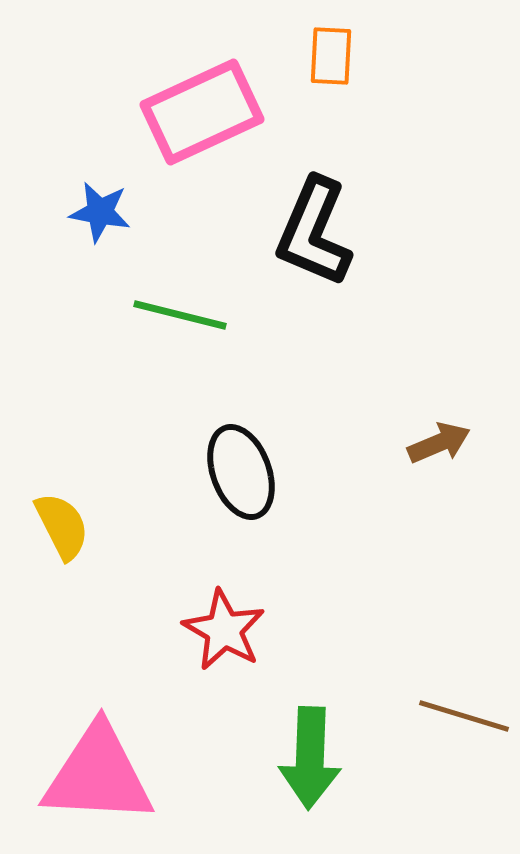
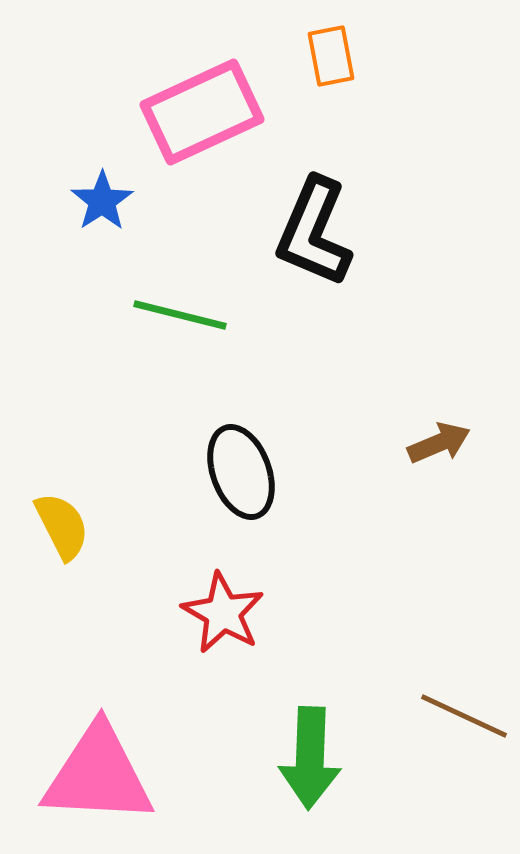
orange rectangle: rotated 14 degrees counterclockwise
blue star: moved 2 px right, 11 px up; rotated 28 degrees clockwise
red star: moved 1 px left, 17 px up
brown line: rotated 8 degrees clockwise
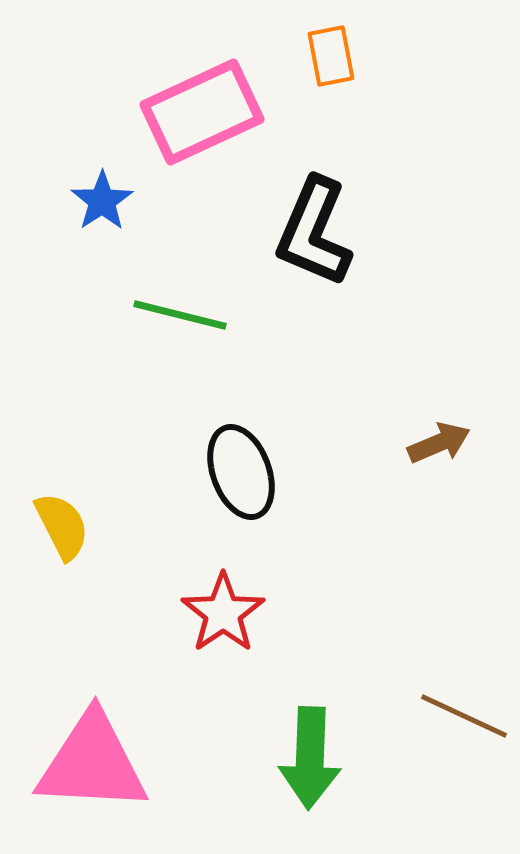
red star: rotated 8 degrees clockwise
pink triangle: moved 6 px left, 12 px up
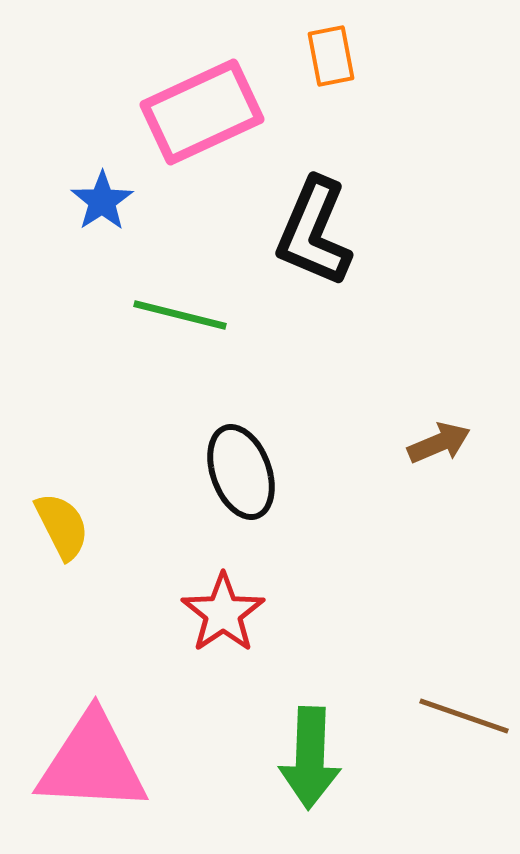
brown line: rotated 6 degrees counterclockwise
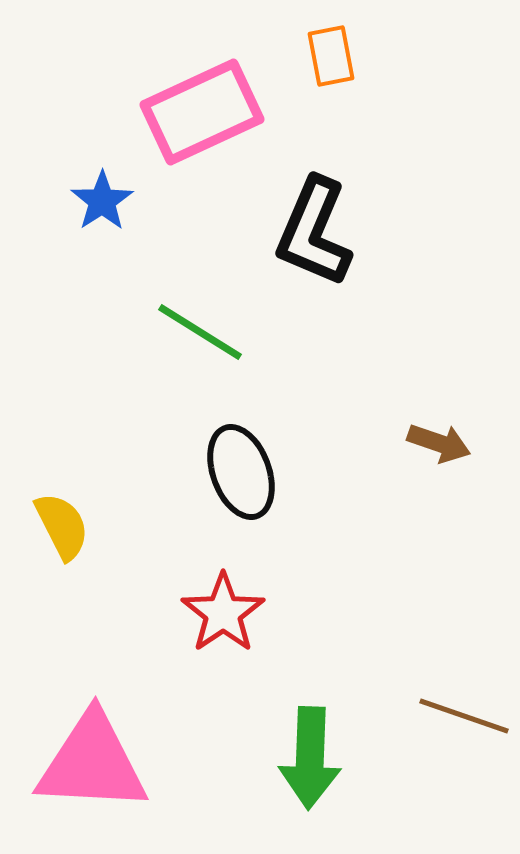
green line: moved 20 px right, 17 px down; rotated 18 degrees clockwise
brown arrow: rotated 42 degrees clockwise
